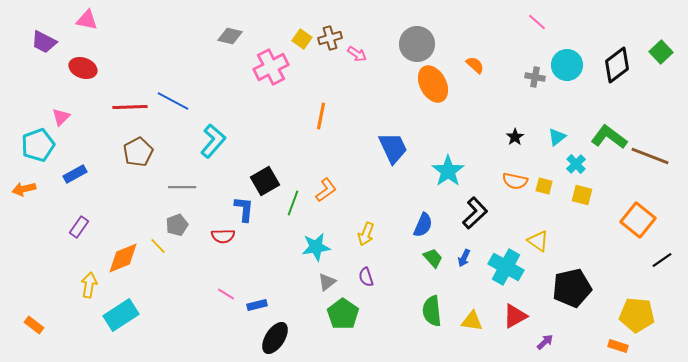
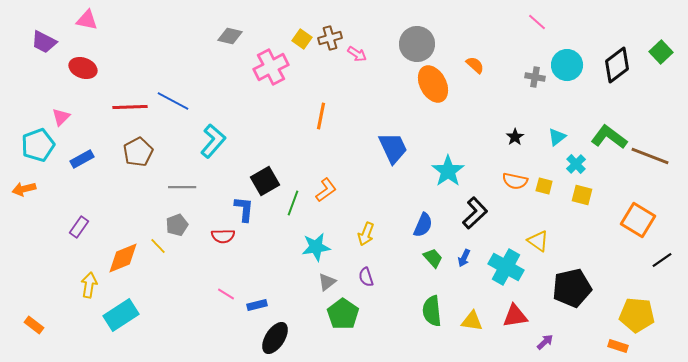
blue rectangle at (75, 174): moved 7 px right, 15 px up
orange square at (638, 220): rotated 8 degrees counterclockwise
red triangle at (515, 316): rotated 20 degrees clockwise
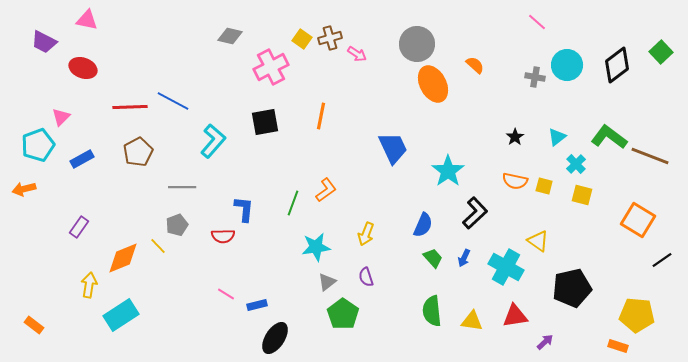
black square at (265, 181): moved 59 px up; rotated 20 degrees clockwise
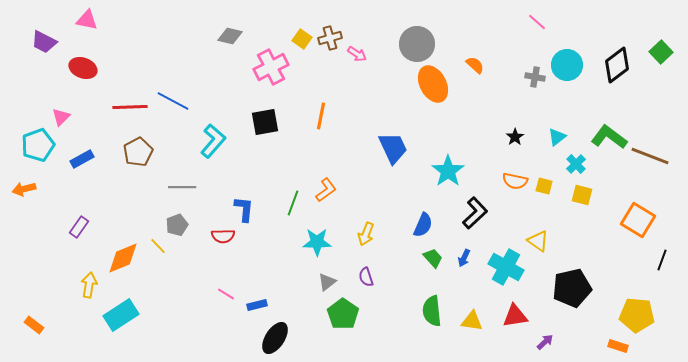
cyan star at (316, 247): moved 1 px right, 5 px up; rotated 8 degrees clockwise
black line at (662, 260): rotated 35 degrees counterclockwise
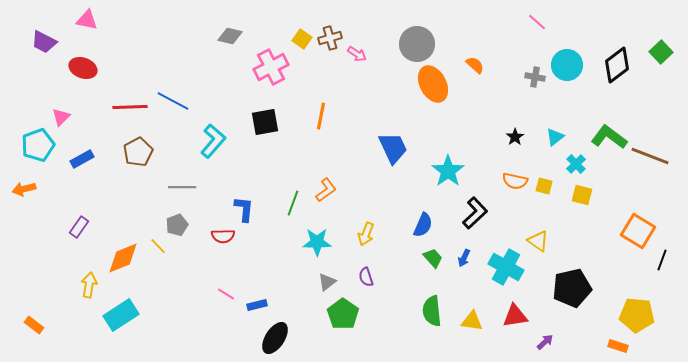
cyan triangle at (557, 137): moved 2 px left
orange square at (638, 220): moved 11 px down
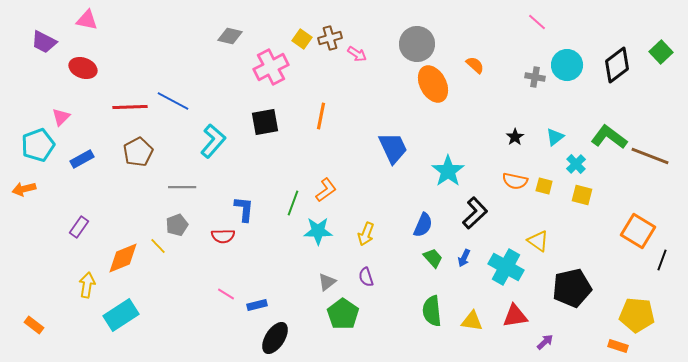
cyan star at (317, 242): moved 1 px right, 11 px up
yellow arrow at (89, 285): moved 2 px left
